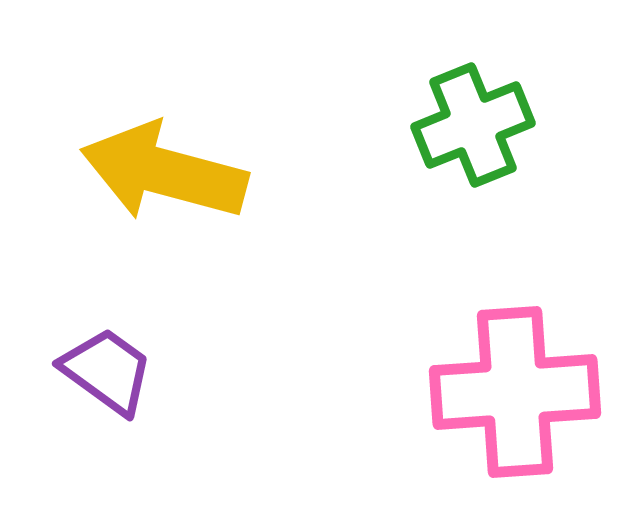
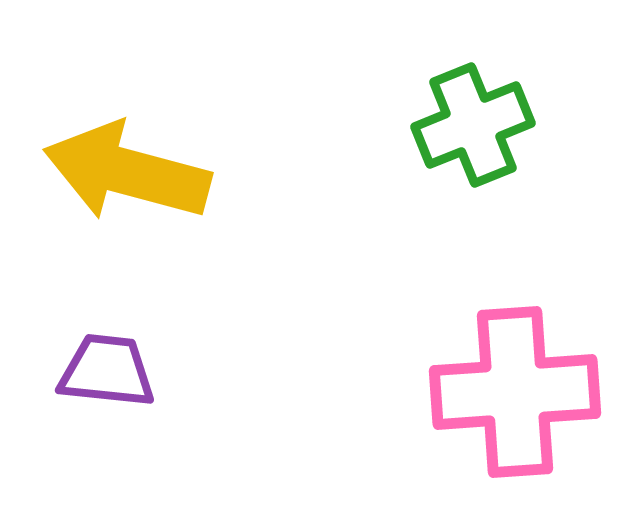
yellow arrow: moved 37 px left
purple trapezoid: rotated 30 degrees counterclockwise
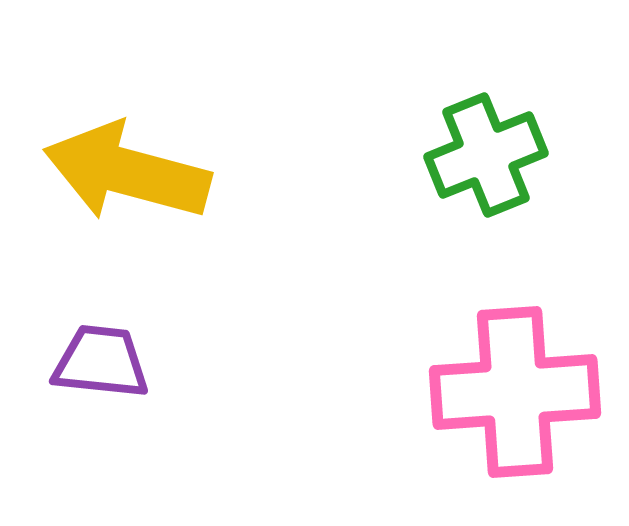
green cross: moved 13 px right, 30 px down
purple trapezoid: moved 6 px left, 9 px up
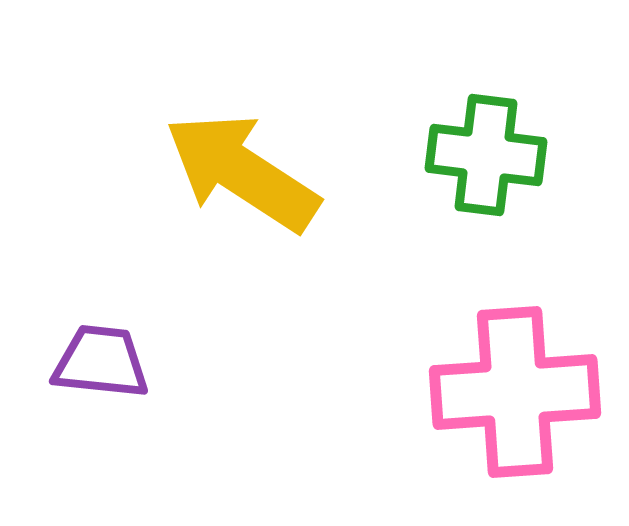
green cross: rotated 29 degrees clockwise
yellow arrow: moved 115 px right; rotated 18 degrees clockwise
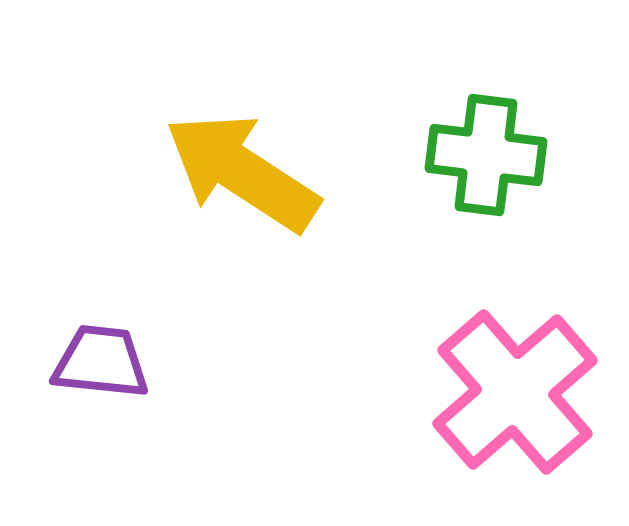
pink cross: rotated 37 degrees counterclockwise
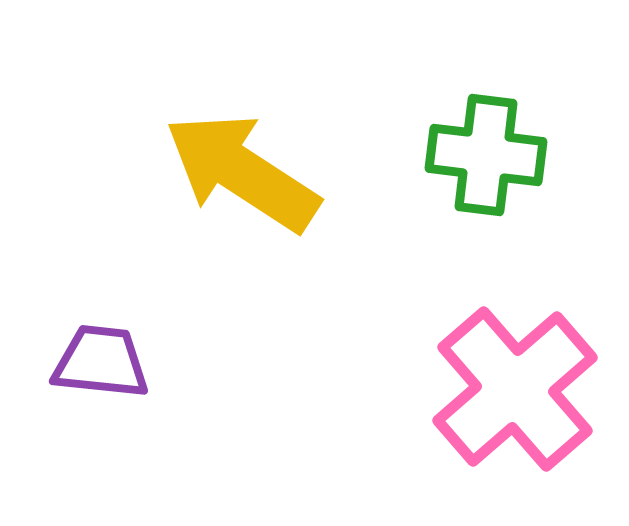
pink cross: moved 3 px up
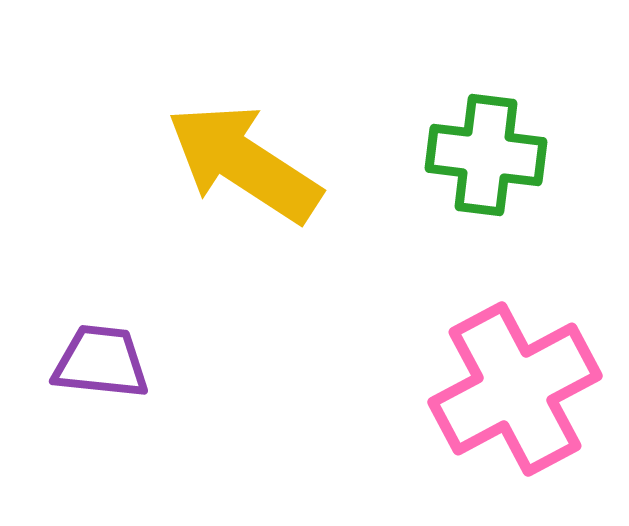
yellow arrow: moved 2 px right, 9 px up
pink cross: rotated 13 degrees clockwise
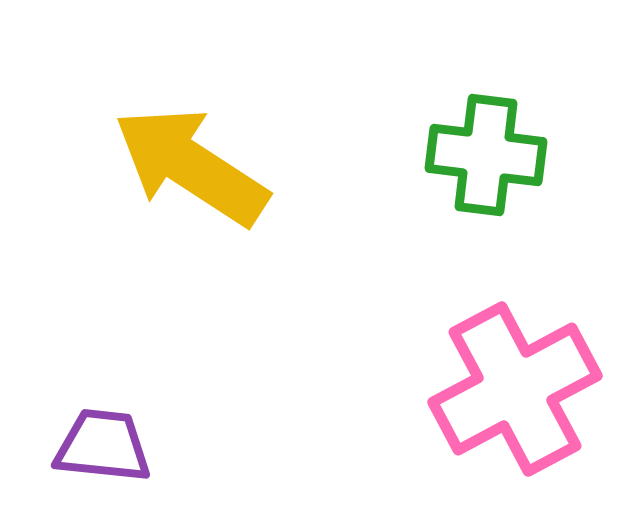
yellow arrow: moved 53 px left, 3 px down
purple trapezoid: moved 2 px right, 84 px down
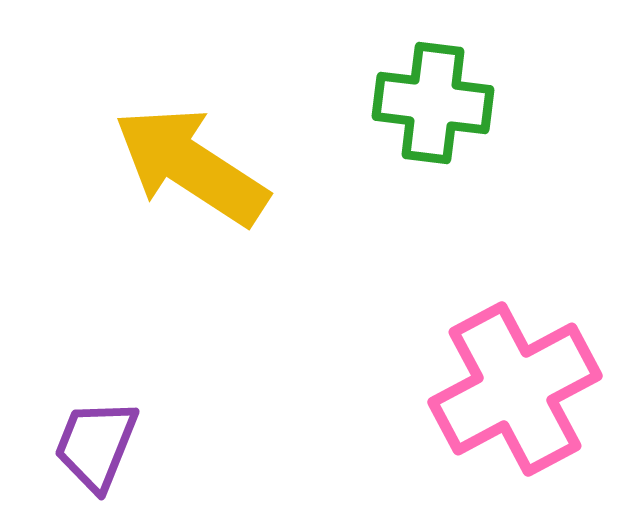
green cross: moved 53 px left, 52 px up
purple trapezoid: moved 7 px left, 1 px up; rotated 74 degrees counterclockwise
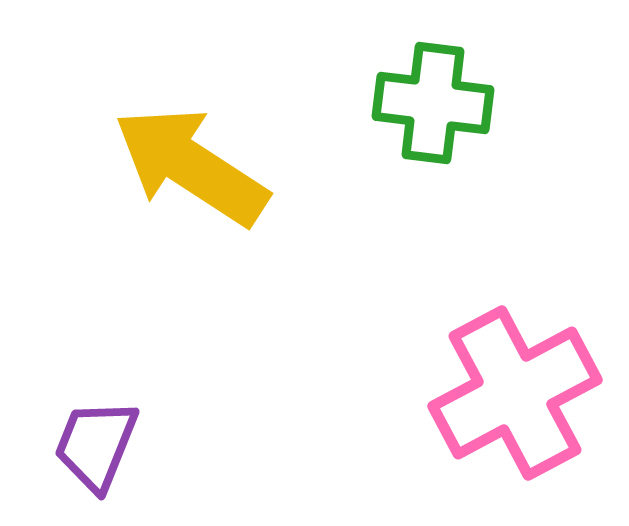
pink cross: moved 4 px down
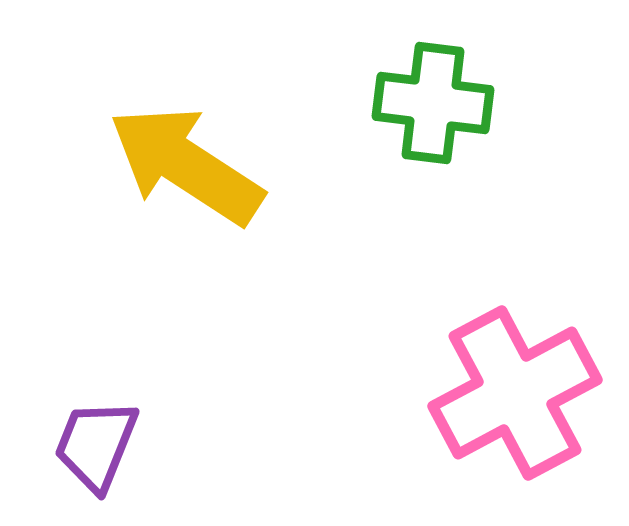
yellow arrow: moved 5 px left, 1 px up
